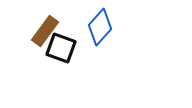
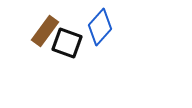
black square: moved 6 px right, 5 px up
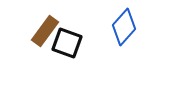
blue diamond: moved 24 px right
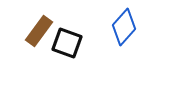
brown rectangle: moved 6 px left
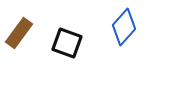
brown rectangle: moved 20 px left, 2 px down
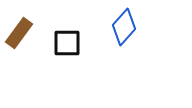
black square: rotated 20 degrees counterclockwise
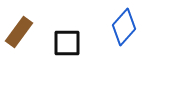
brown rectangle: moved 1 px up
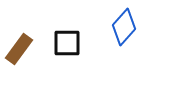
brown rectangle: moved 17 px down
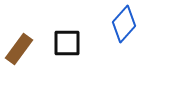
blue diamond: moved 3 px up
